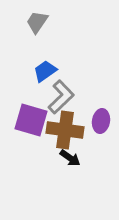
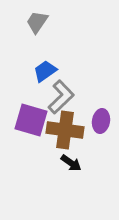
black arrow: moved 1 px right, 5 px down
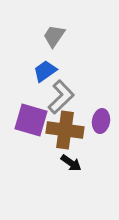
gray trapezoid: moved 17 px right, 14 px down
